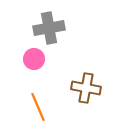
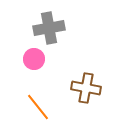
orange line: rotated 16 degrees counterclockwise
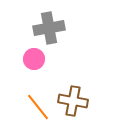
brown cross: moved 13 px left, 13 px down
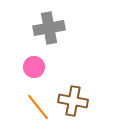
pink circle: moved 8 px down
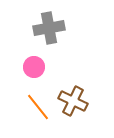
brown cross: rotated 16 degrees clockwise
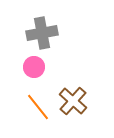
gray cross: moved 7 px left, 5 px down
brown cross: rotated 16 degrees clockwise
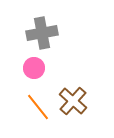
pink circle: moved 1 px down
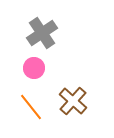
gray cross: rotated 24 degrees counterclockwise
orange line: moved 7 px left
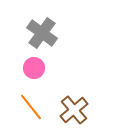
gray cross: rotated 20 degrees counterclockwise
brown cross: moved 1 px right, 9 px down; rotated 8 degrees clockwise
